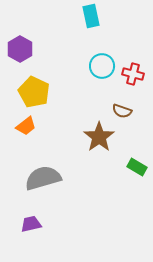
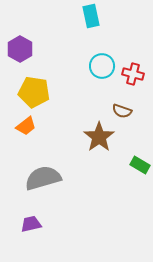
yellow pentagon: rotated 16 degrees counterclockwise
green rectangle: moved 3 px right, 2 px up
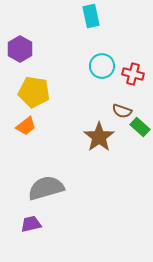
green rectangle: moved 38 px up; rotated 12 degrees clockwise
gray semicircle: moved 3 px right, 10 px down
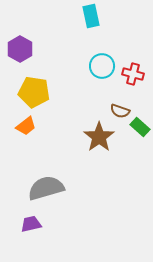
brown semicircle: moved 2 px left
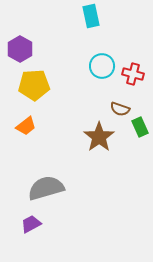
yellow pentagon: moved 7 px up; rotated 12 degrees counterclockwise
brown semicircle: moved 2 px up
green rectangle: rotated 24 degrees clockwise
purple trapezoid: rotated 15 degrees counterclockwise
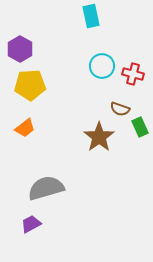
yellow pentagon: moved 4 px left
orange trapezoid: moved 1 px left, 2 px down
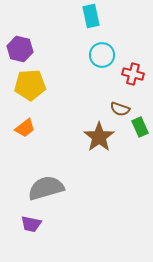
purple hexagon: rotated 15 degrees counterclockwise
cyan circle: moved 11 px up
purple trapezoid: rotated 140 degrees counterclockwise
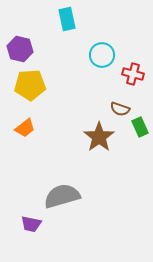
cyan rectangle: moved 24 px left, 3 px down
gray semicircle: moved 16 px right, 8 px down
